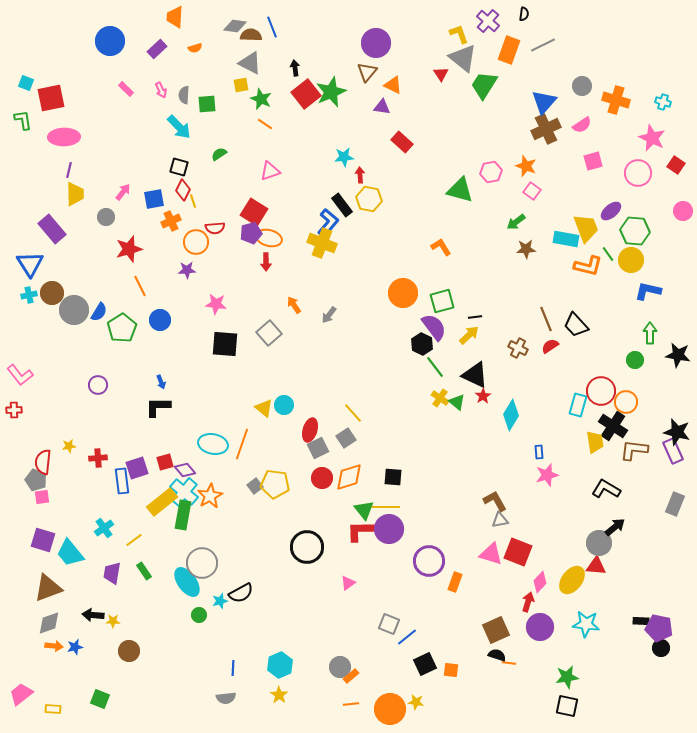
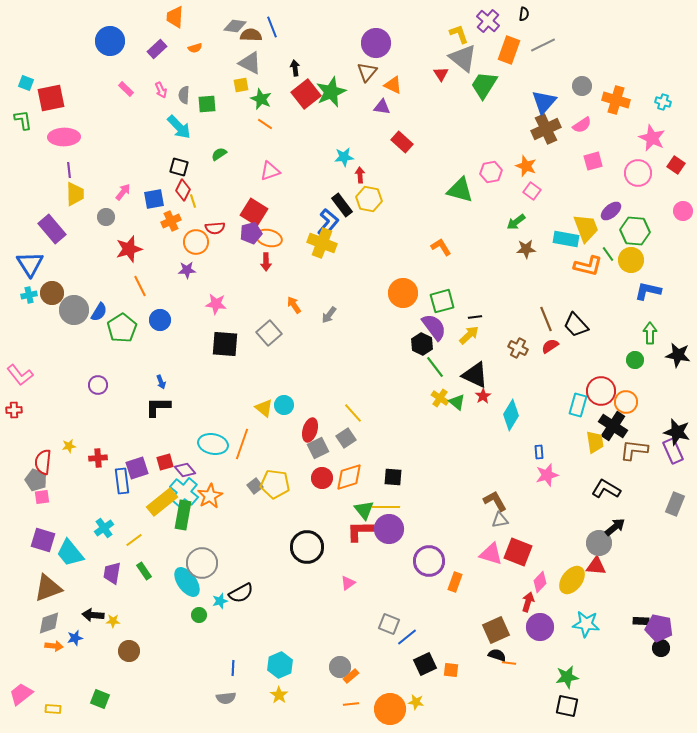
purple line at (69, 170): rotated 21 degrees counterclockwise
blue star at (75, 647): moved 9 px up
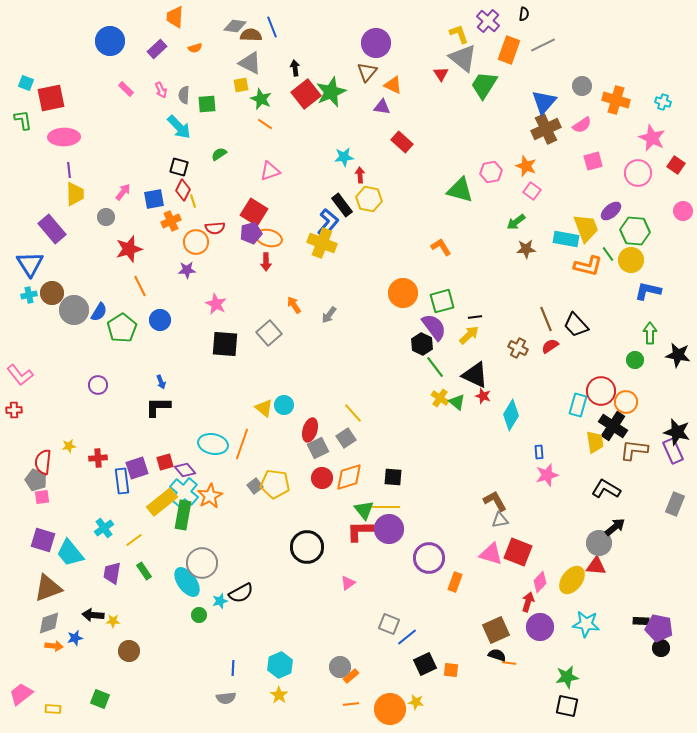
pink star at (216, 304): rotated 20 degrees clockwise
red star at (483, 396): rotated 21 degrees counterclockwise
purple circle at (429, 561): moved 3 px up
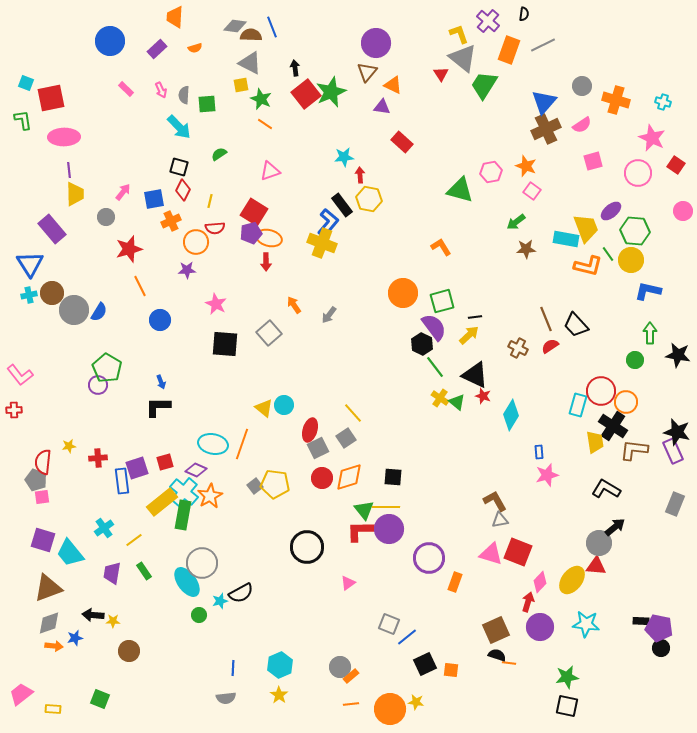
yellow line at (193, 201): moved 17 px right; rotated 32 degrees clockwise
green pentagon at (122, 328): moved 15 px left, 40 px down; rotated 8 degrees counterclockwise
purple diamond at (185, 470): moved 11 px right; rotated 25 degrees counterclockwise
